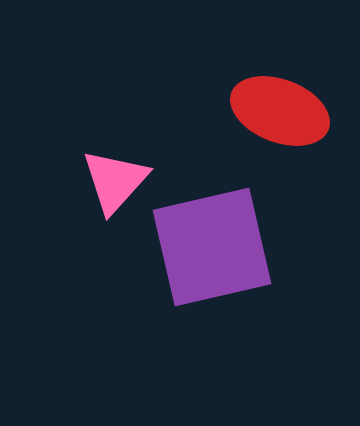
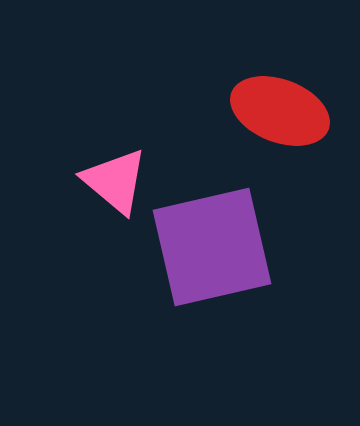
pink triangle: rotated 32 degrees counterclockwise
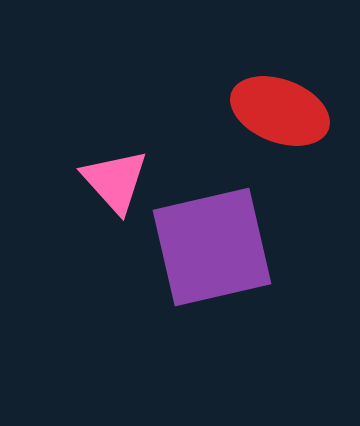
pink triangle: rotated 8 degrees clockwise
